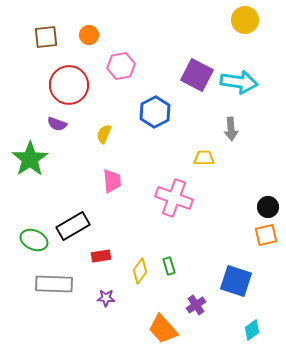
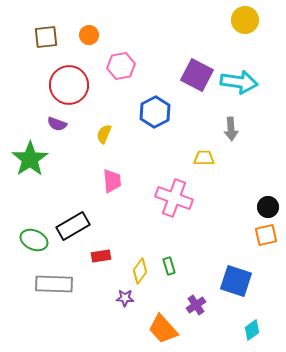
purple star: moved 19 px right
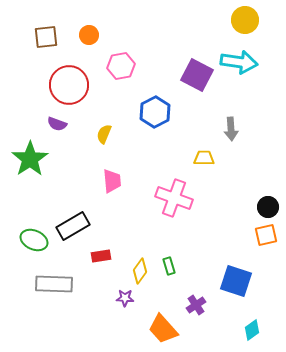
cyan arrow: moved 20 px up
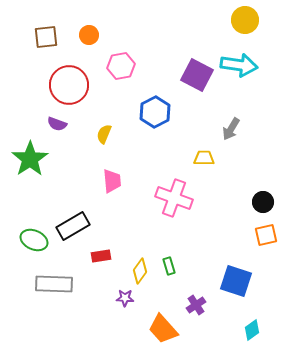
cyan arrow: moved 3 px down
gray arrow: rotated 35 degrees clockwise
black circle: moved 5 px left, 5 px up
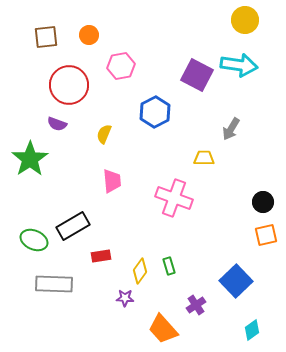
blue square: rotated 28 degrees clockwise
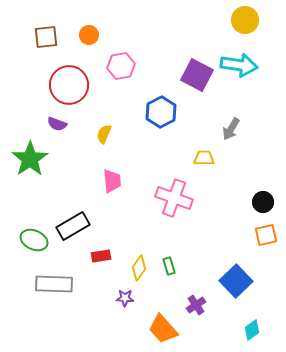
blue hexagon: moved 6 px right
yellow diamond: moved 1 px left, 3 px up
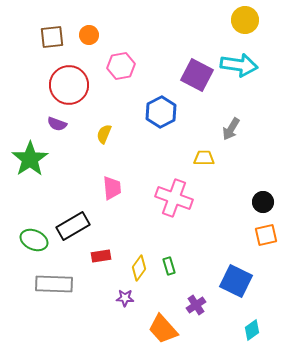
brown square: moved 6 px right
pink trapezoid: moved 7 px down
blue square: rotated 20 degrees counterclockwise
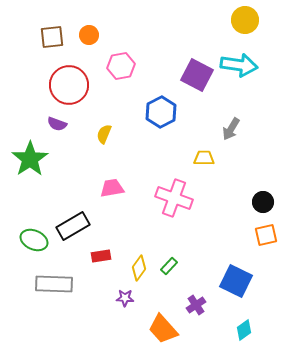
pink trapezoid: rotated 95 degrees counterclockwise
green rectangle: rotated 60 degrees clockwise
cyan diamond: moved 8 px left
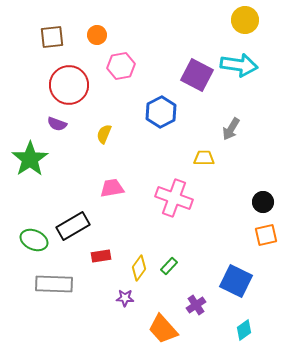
orange circle: moved 8 px right
